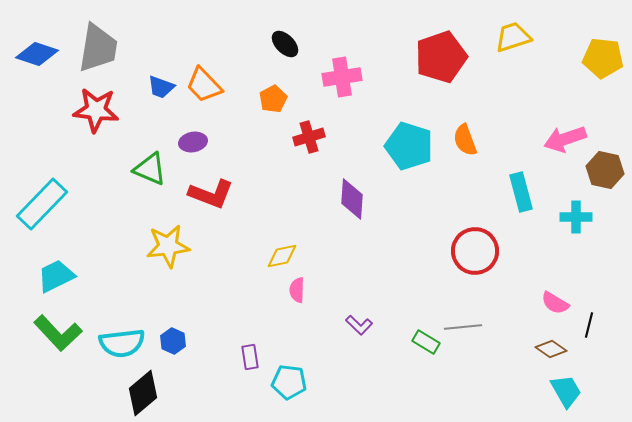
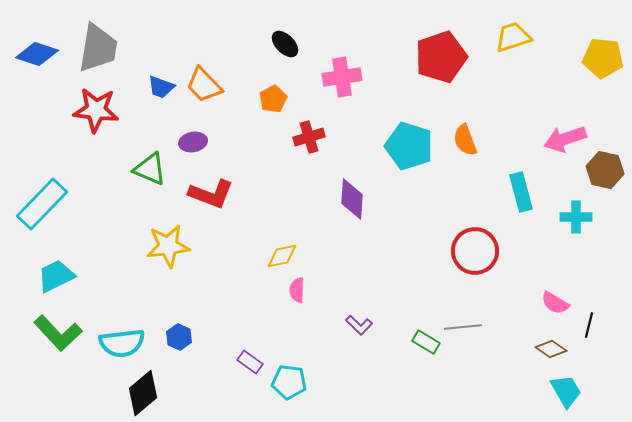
blue hexagon at (173, 341): moved 6 px right, 4 px up
purple rectangle at (250, 357): moved 5 px down; rotated 45 degrees counterclockwise
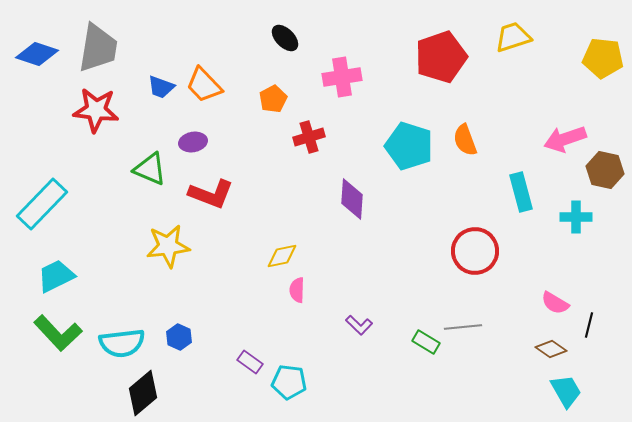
black ellipse at (285, 44): moved 6 px up
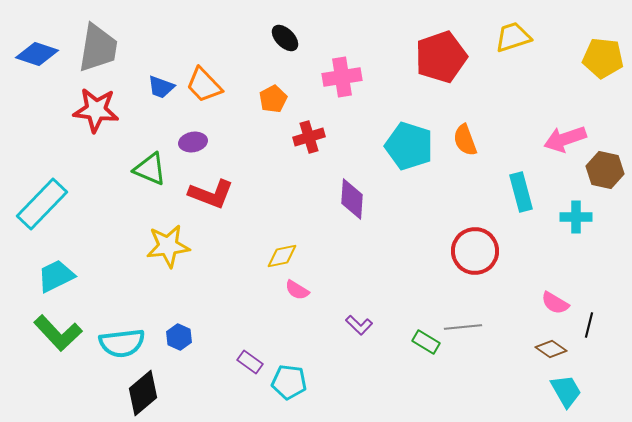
pink semicircle at (297, 290): rotated 60 degrees counterclockwise
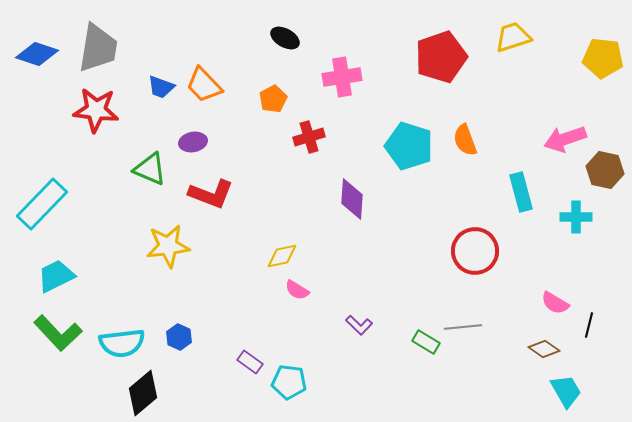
black ellipse at (285, 38): rotated 16 degrees counterclockwise
brown diamond at (551, 349): moved 7 px left
